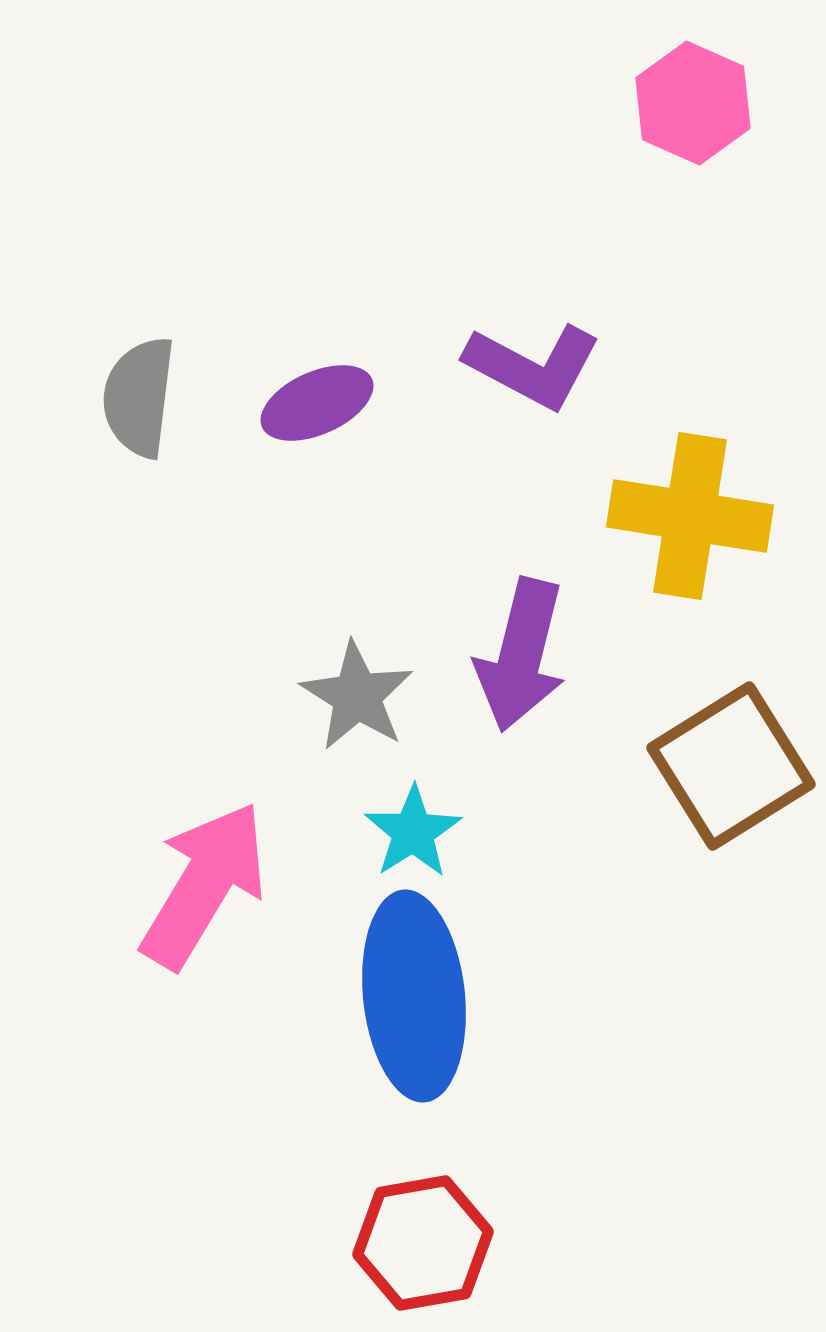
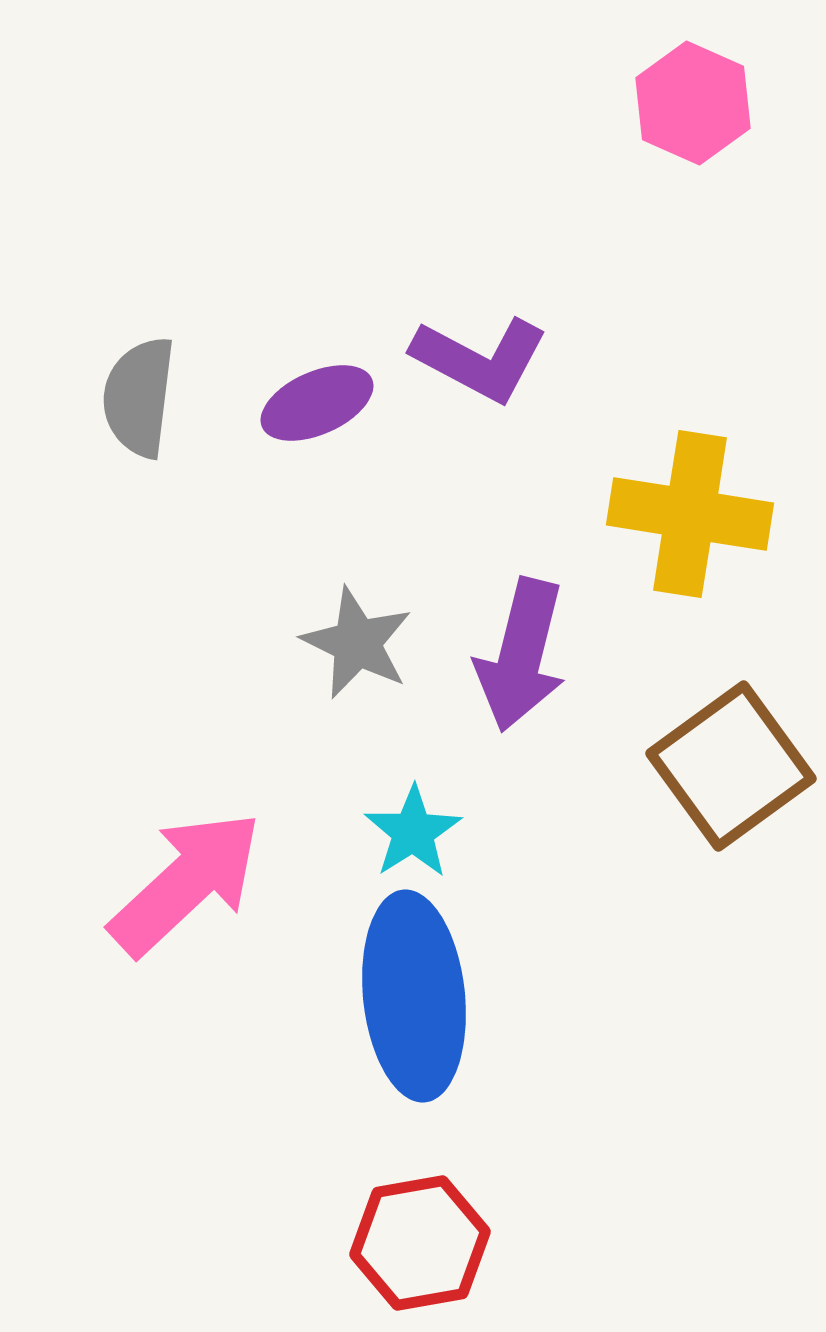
purple L-shape: moved 53 px left, 7 px up
yellow cross: moved 2 px up
gray star: moved 53 px up; rotated 6 degrees counterclockwise
brown square: rotated 4 degrees counterclockwise
pink arrow: moved 18 px left, 2 px up; rotated 16 degrees clockwise
red hexagon: moved 3 px left
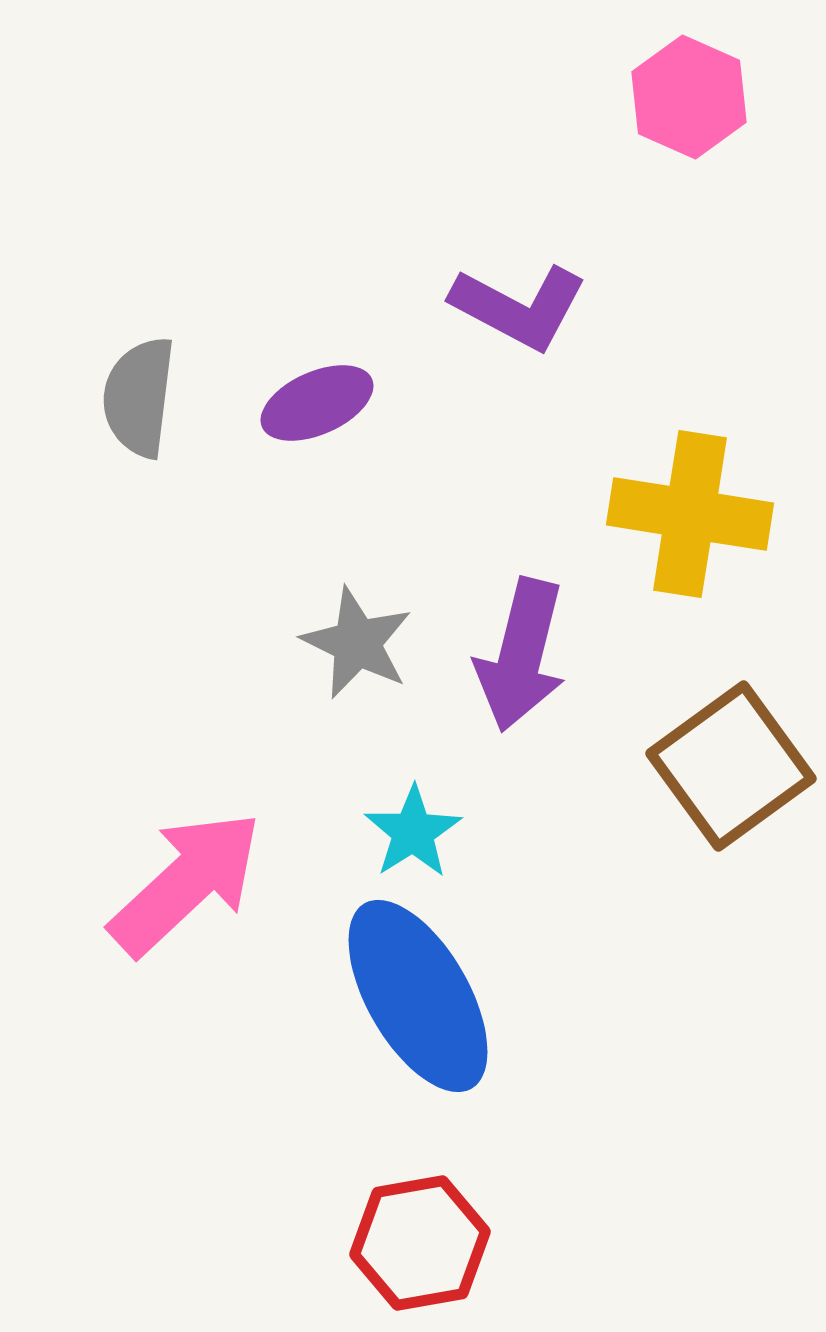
pink hexagon: moved 4 px left, 6 px up
purple L-shape: moved 39 px right, 52 px up
blue ellipse: moved 4 px right; rotated 24 degrees counterclockwise
